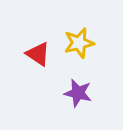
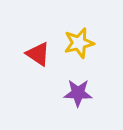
purple star: rotated 12 degrees counterclockwise
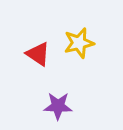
purple star: moved 20 px left, 13 px down
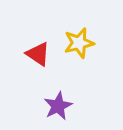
purple star: rotated 28 degrees counterclockwise
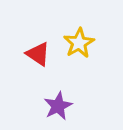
yellow star: rotated 16 degrees counterclockwise
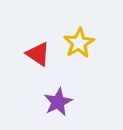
purple star: moved 4 px up
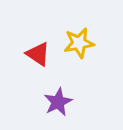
yellow star: rotated 20 degrees clockwise
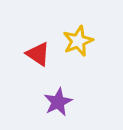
yellow star: moved 1 px left, 2 px up; rotated 12 degrees counterclockwise
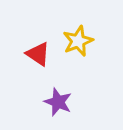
purple star: rotated 24 degrees counterclockwise
